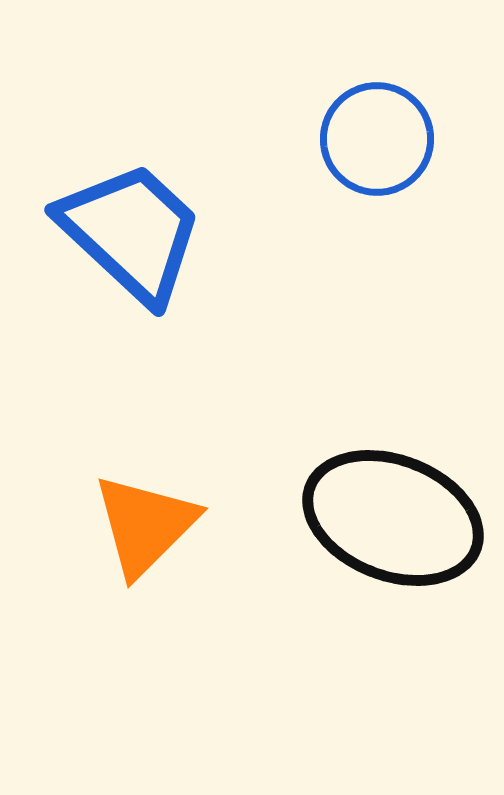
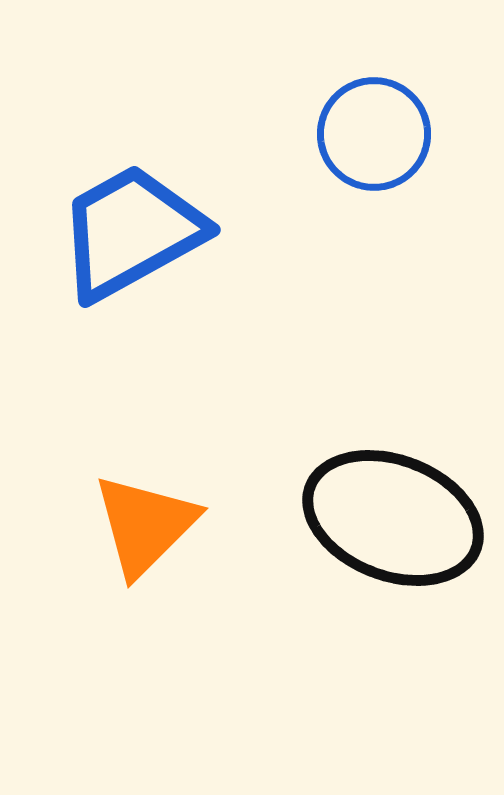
blue circle: moved 3 px left, 5 px up
blue trapezoid: rotated 72 degrees counterclockwise
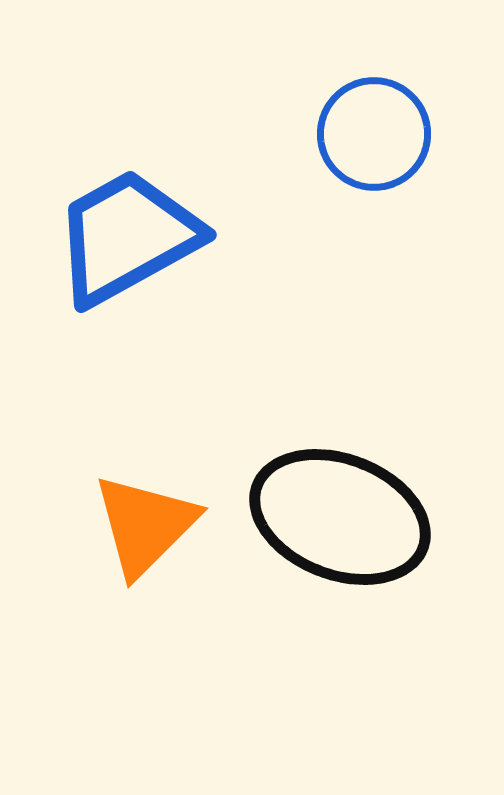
blue trapezoid: moved 4 px left, 5 px down
black ellipse: moved 53 px left, 1 px up
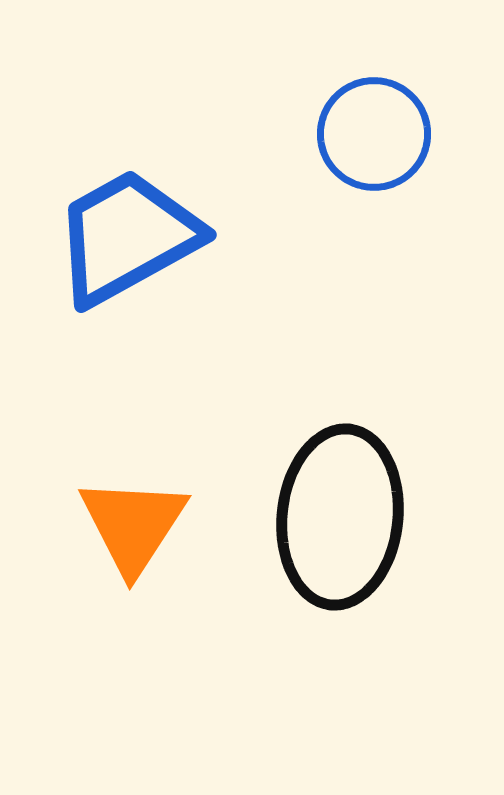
black ellipse: rotated 75 degrees clockwise
orange triangle: moved 12 px left; rotated 12 degrees counterclockwise
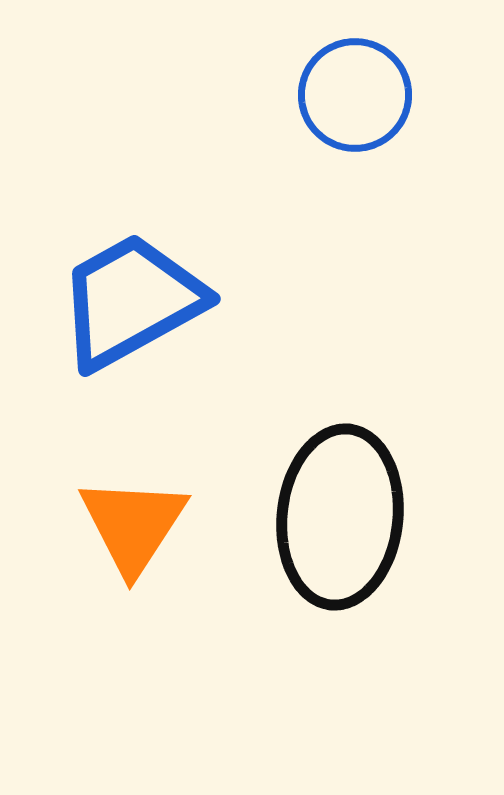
blue circle: moved 19 px left, 39 px up
blue trapezoid: moved 4 px right, 64 px down
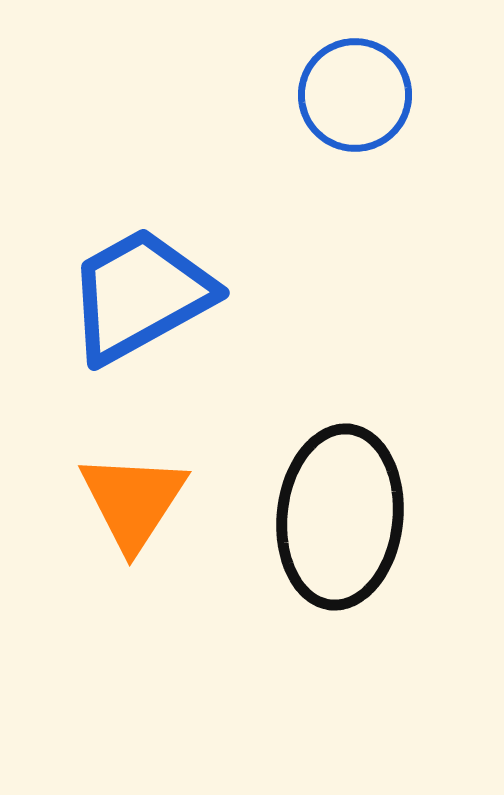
blue trapezoid: moved 9 px right, 6 px up
orange triangle: moved 24 px up
